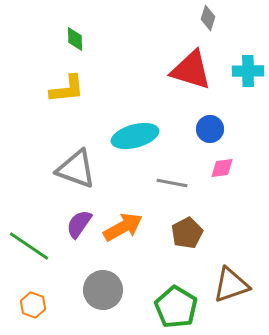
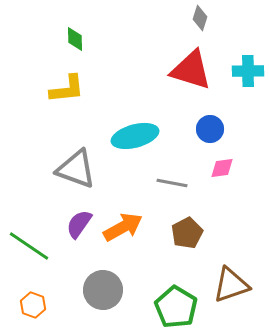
gray diamond: moved 8 px left
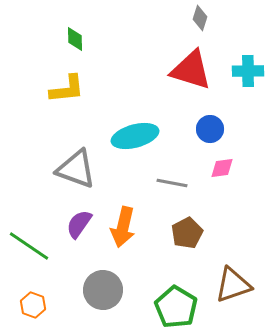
orange arrow: rotated 132 degrees clockwise
brown triangle: moved 2 px right
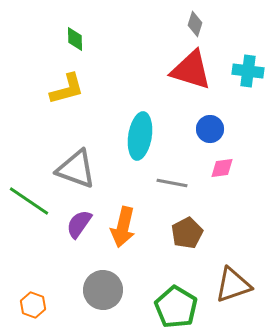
gray diamond: moved 5 px left, 6 px down
cyan cross: rotated 8 degrees clockwise
yellow L-shape: rotated 9 degrees counterclockwise
cyan ellipse: moved 5 px right; rotated 66 degrees counterclockwise
green line: moved 45 px up
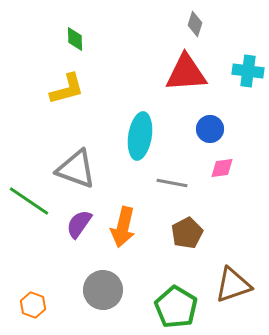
red triangle: moved 5 px left, 3 px down; rotated 21 degrees counterclockwise
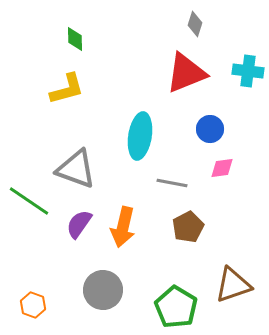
red triangle: rotated 18 degrees counterclockwise
brown pentagon: moved 1 px right, 6 px up
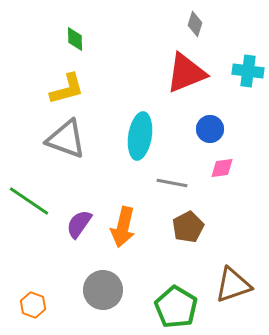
gray triangle: moved 10 px left, 30 px up
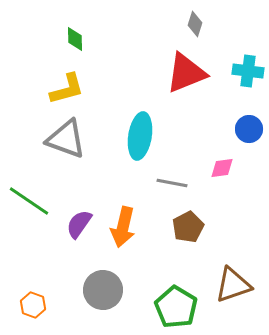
blue circle: moved 39 px right
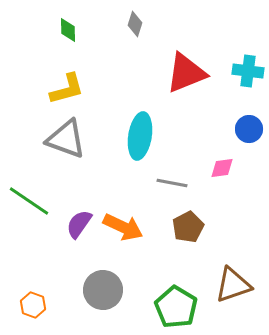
gray diamond: moved 60 px left
green diamond: moved 7 px left, 9 px up
orange arrow: rotated 78 degrees counterclockwise
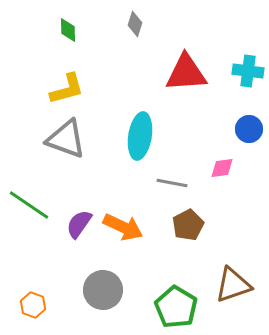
red triangle: rotated 18 degrees clockwise
green line: moved 4 px down
brown pentagon: moved 2 px up
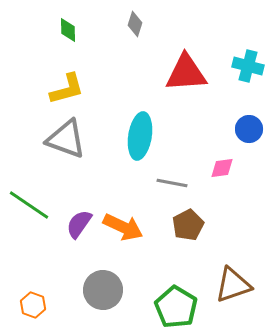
cyan cross: moved 5 px up; rotated 8 degrees clockwise
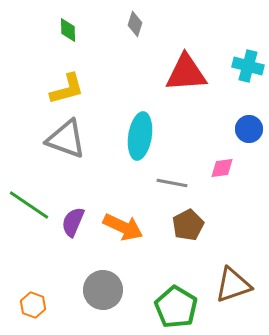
purple semicircle: moved 6 px left, 2 px up; rotated 12 degrees counterclockwise
